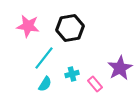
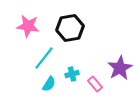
cyan semicircle: moved 4 px right
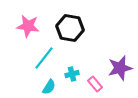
black hexagon: rotated 20 degrees clockwise
purple star: rotated 15 degrees clockwise
cyan semicircle: moved 3 px down
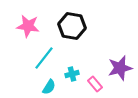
black hexagon: moved 2 px right, 2 px up
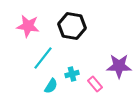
cyan line: moved 1 px left
purple star: moved 1 px left, 2 px up; rotated 15 degrees clockwise
cyan semicircle: moved 2 px right, 1 px up
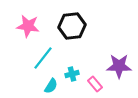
black hexagon: rotated 16 degrees counterclockwise
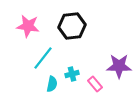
cyan semicircle: moved 1 px right, 2 px up; rotated 21 degrees counterclockwise
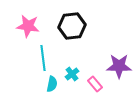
cyan line: rotated 45 degrees counterclockwise
cyan cross: rotated 24 degrees counterclockwise
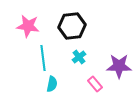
cyan cross: moved 7 px right, 17 px up
